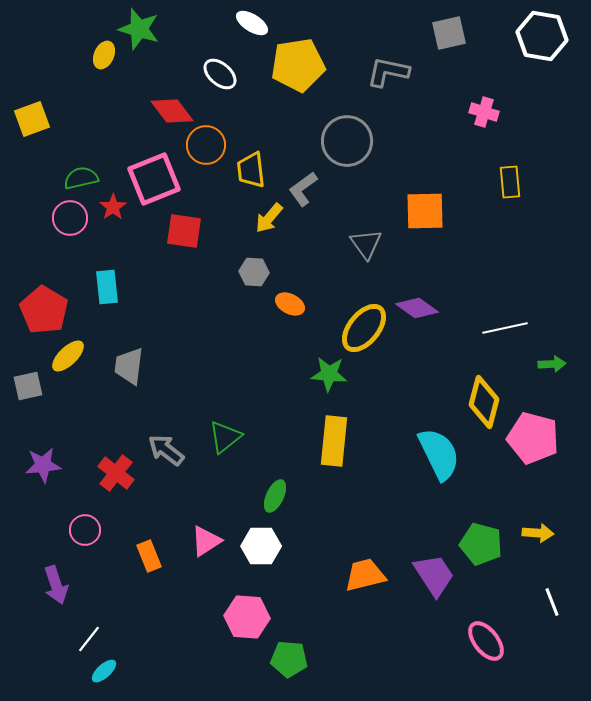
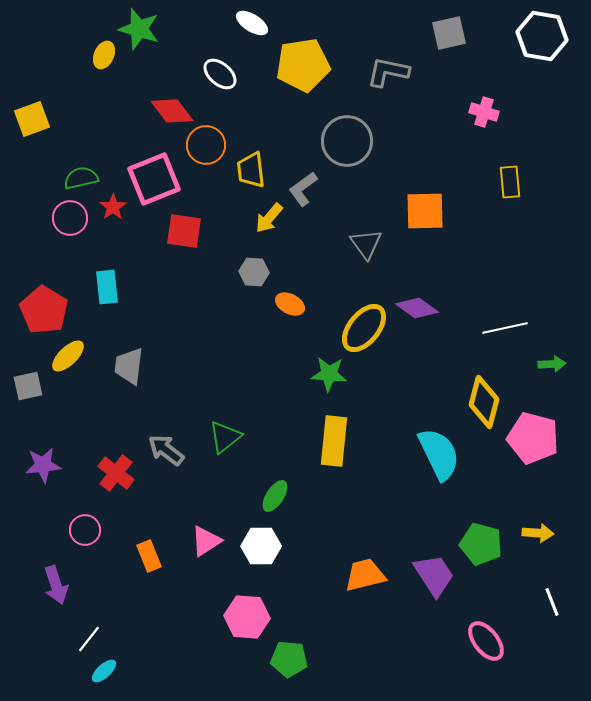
yellow pentagon at (298, 65): moved 5 px right
green ellipse at (275, 496): rotated 8 degrees clockwise
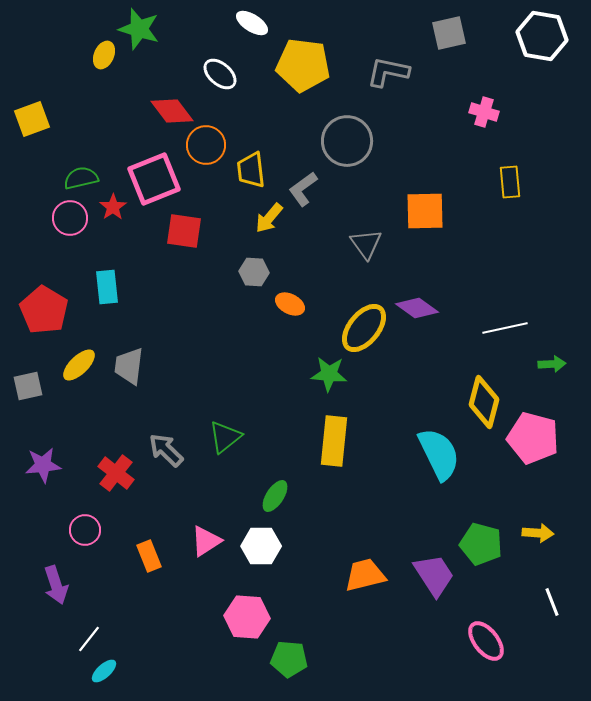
yellow pentagon at (303, 65): rotated 16 degrees clockwise
yellow ellipse at (68, 356): moved 11 px right, 9 px down
gray arrow at (166, 450): rotated 6 degrees clockwise
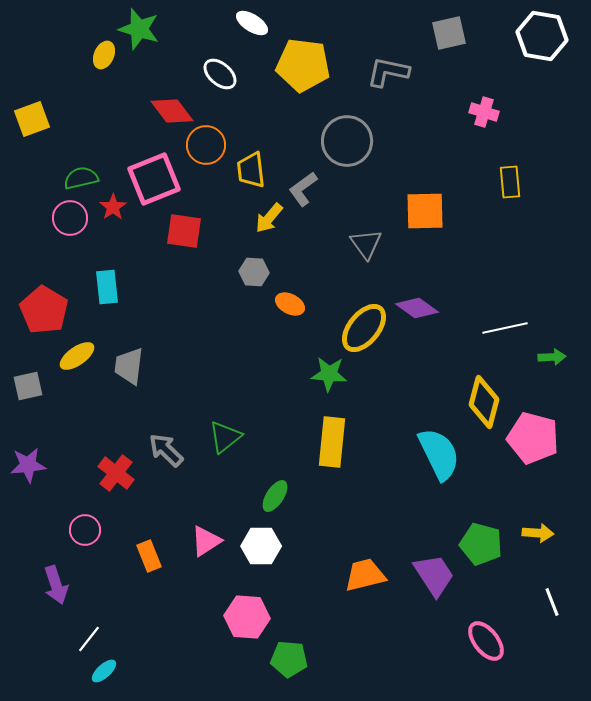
green arrow at (552, 364): moved 7 px up
yellow ellipse at (79, 365): moved 2 px left, 9 px up; rotated 9 degrees clockwise
yellow rectangle at (334, 441): moved 2 px left, 1 px down
purple star at (43, 465): moved 15 px left
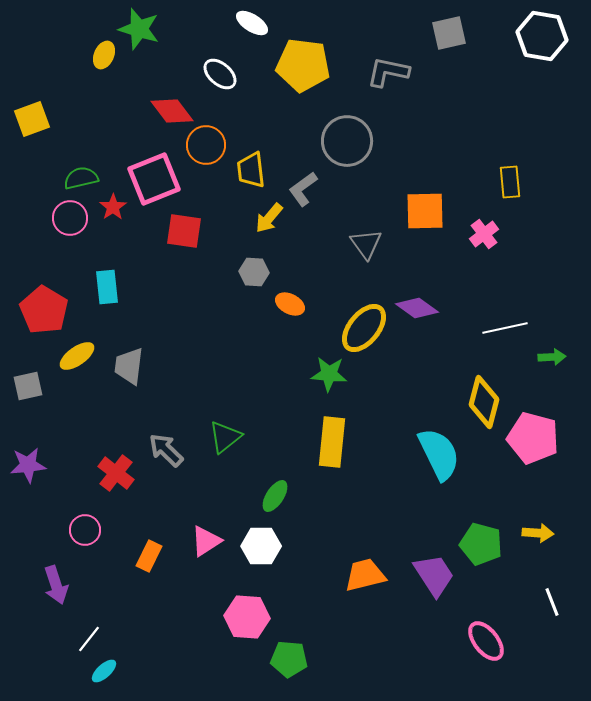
pink cross at (484, 112): moved 122 px down; rotated 36 degrees clockwise
orange rectangle at (149, 556): rotated 48 degrees clockwise
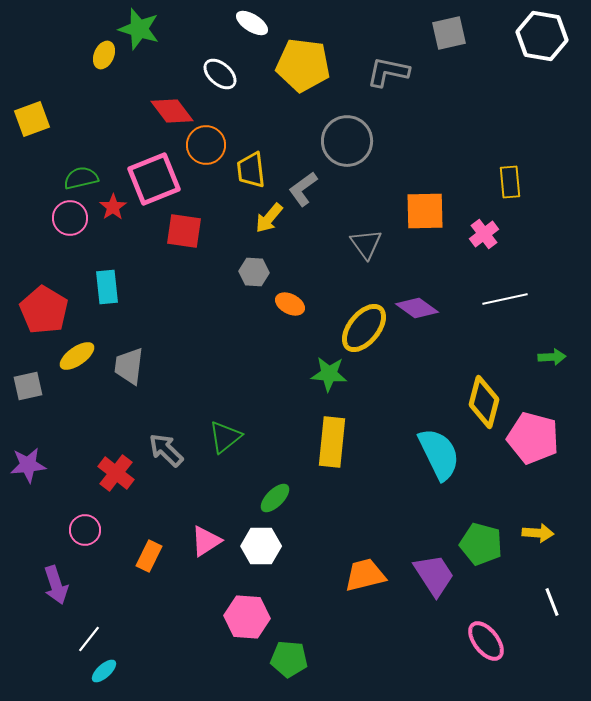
white line at (505, 328): moved 29 px up
green ellipse at (275, 496): moved 2 px down; rotated 12 degrees clockwise
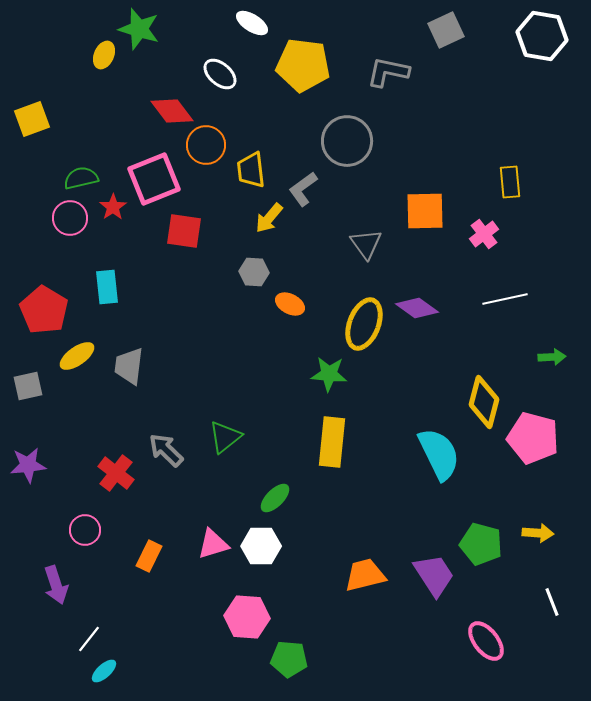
gray square at (449, 33): moved 3 px left, 3 px up; rotated 12 degrees counterclockwise
yellow ellipse at (364, 328): moved 4 px up; rotated 18 degrees counterclockwise
pink triangle at (206, 541): moved 7 px right, 3 px down; rotated 16 degrees clockwise
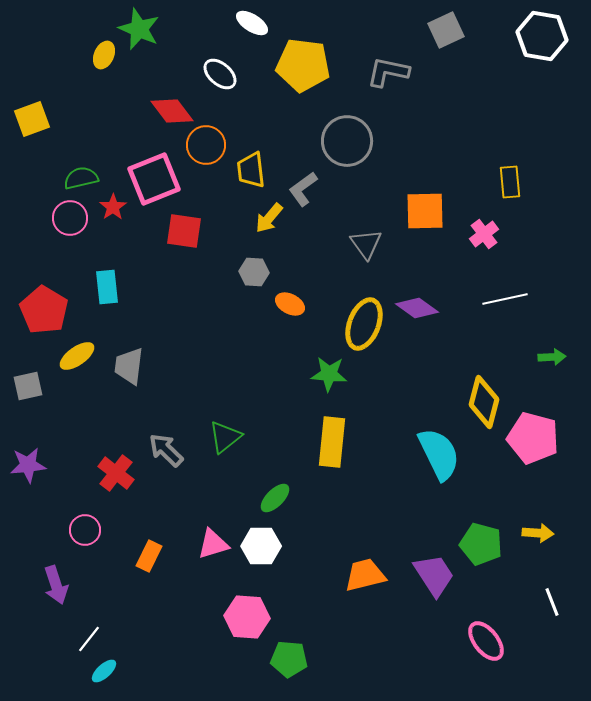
green star at (139, 29): rotated 6 degrees clockwise
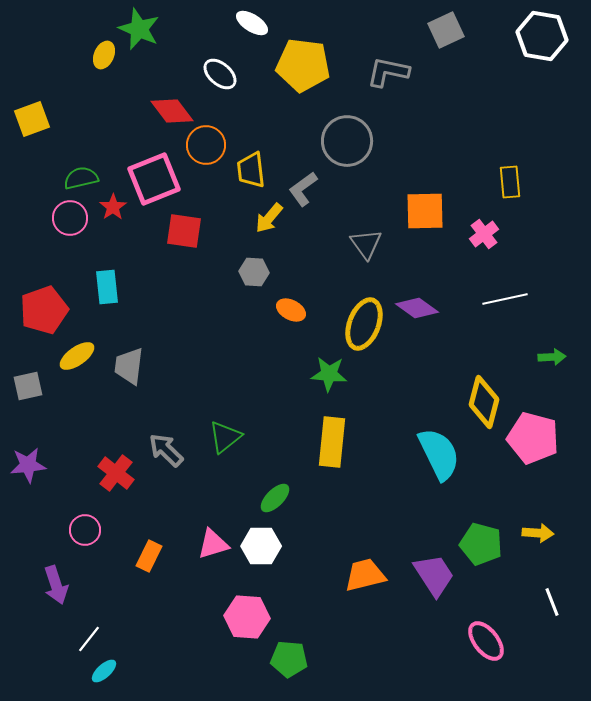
orange ellipse at (290, 304): moved 1 px right, 6 px down
red pentagon at (44, 310): rotated 21 degrees clockwise
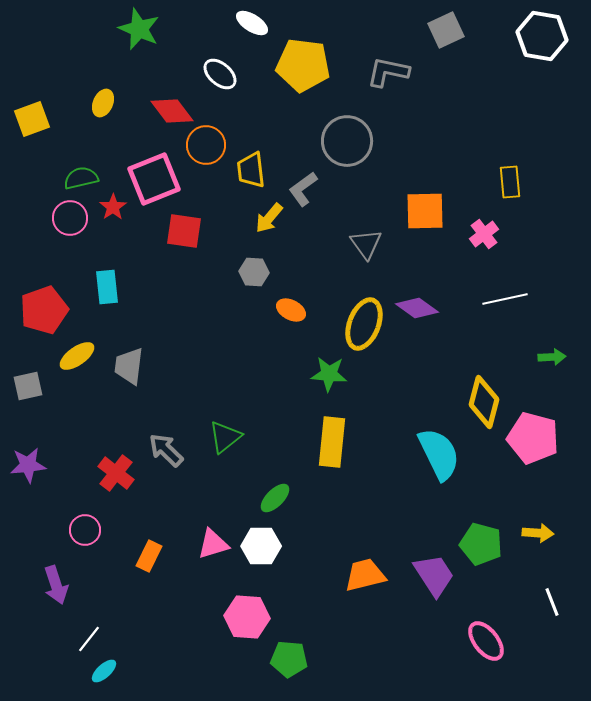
yellow ellipse at (104, 55): moved 1 px left, 48 px down
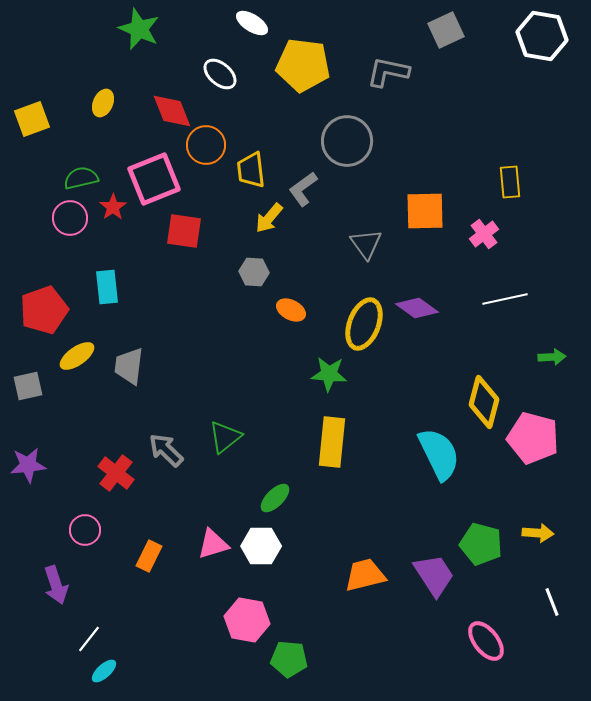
red diamond at (172, 111): rotated 15 degrees clockwise
pink hexagon at (247, 617): moved 3 px down; rotated 6 degrees clockwise
